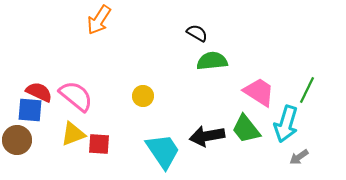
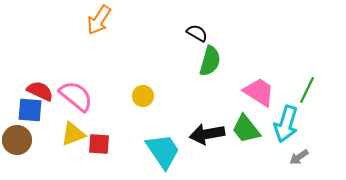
green semicircle: moved 2 px left; rotated 112 degrees clockwise
red semicircle: moved 1 px right, 1 px up
black arrow: moved 2 px up
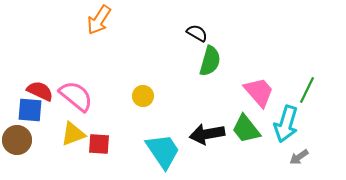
pink trapezoid: rotated 16 degrees clockwise
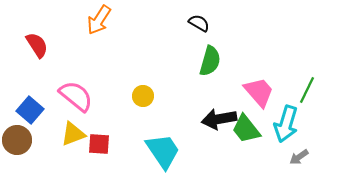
black semicircle: moved 2 px right, 10 px up
red semicircle: moved 3 px left, 46 px up; rotated 32 degrees clockwise
blue square: rotated 36 degrees clockwise
black arrow: moved 12 px right, 15 px up
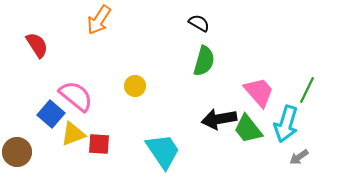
green semicircle: moved 6 px left
yellow circle: moved 8 px left, 10 px up
blue square: moved 21 px right, 4 px down
green trapezoid: moved 2 px right
brown circle: moved 12 px down
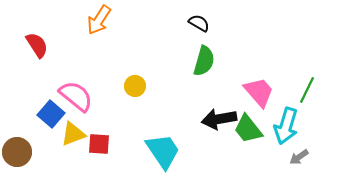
cyan arrow: moved 2 px down
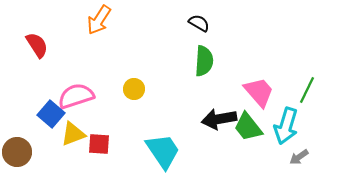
green semicircle: rotated 12 degrees counterclockwise
yellow circle: moved 1 px left, 3 px down
pink semicircle: rotated 57 degrees counterclockwise
green trapezoid: moved 2 px up
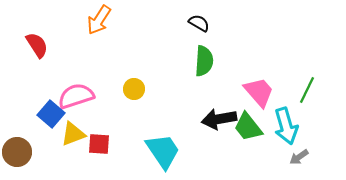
cyan arrow: rotated 33 degrees counterclockwise
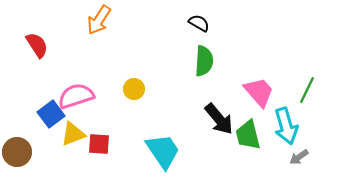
blue square: rotated 12 degrees clockwise
black arrow: rotated 120 degrees counterclockwise
green trapezoid: moved 8 px down; rotated 24 degrees clockwise
